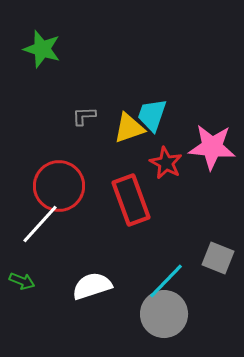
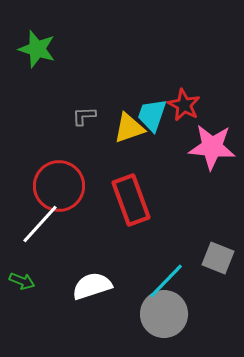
green star: moved 5 px left
red star: moved 18 px right, 58 px up
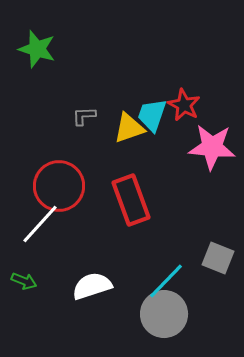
green arrow: moved 2 px right
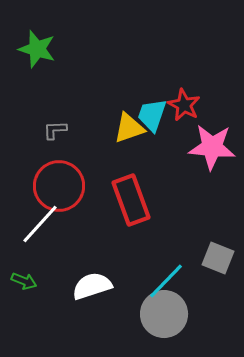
gray L-shape: moved 29 px left, 14 px down
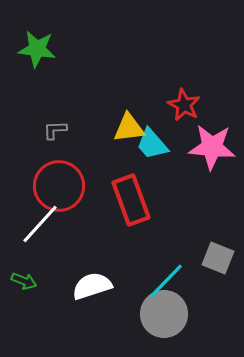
green star: rotated 9 degrees counterclockwise
cyan trapezoid: moved 29 px down; rotated 60 degrees counterclockwise
yellow triangle: rotated 12 degrees clockwise
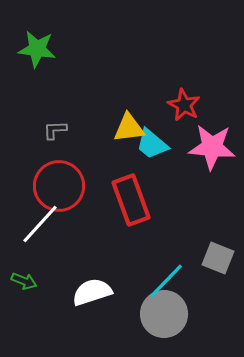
cyan trapezoid: rotated 9 degrees counterclockwise
white semicircle: moved 6 px down
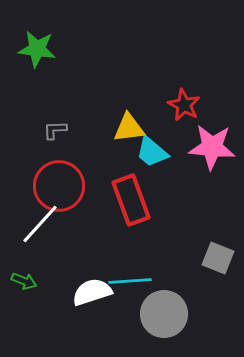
cyan trapezoid: moved 8 px down
cyan line: moved 36 px left; rotated 42 degrees clockwise
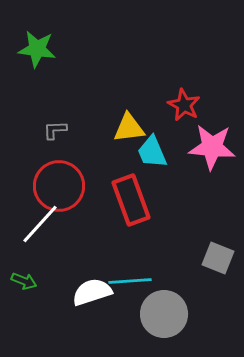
cyan trapezoid: rotated 27 degrees clockwise
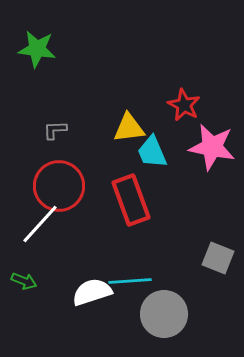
pink star: rotated 6 degrees clockwise
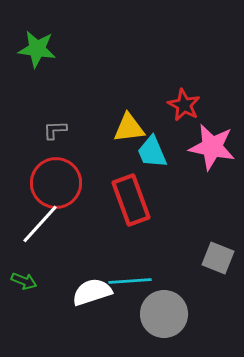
red circle: moved 3 px left, 3 px up
